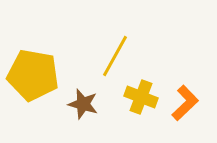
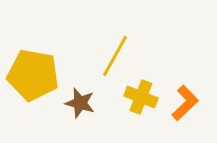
brown star: moved 3 px left, 1 px up
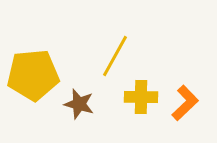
yellow pentagon: rotated 15 degrees counterclockwise
yellow cross: rotated 20 degrees counterclockwise
brown star: moved 1 px left, 1 px down
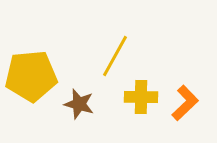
yellow pentagon: moved 2 px left, 1 px down
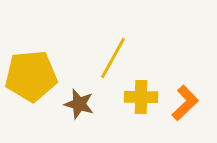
yellow line: moved 2 px left, 2 px down
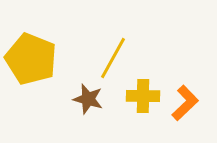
yellow pentagon: moved 17 px up; rotated 27 degrees clockwise
yellow cross: moved 2 px right, 1 px up
brown star: moved 9 px right, 5 px up
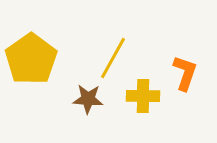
yellow pentagon: rotated 15 degrees clockwise
brown star: rotated 12 degrees counterclockwise
orange L-shape: moved 30 px up; rotated 27 degrees counterclockwise
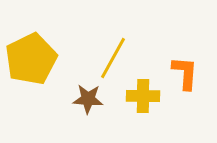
yellow pentagon: rotated 9 degrees clockwise
orange L-shape: rotated 15 degrees counterclockwise
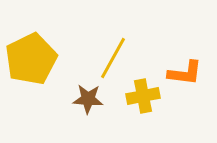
orange L-shape: rotated 93 degrees clockwise
yellow cross: rotated 12 degrees counterclockwise
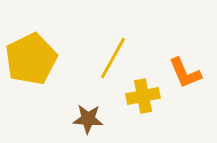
orange L-shape: rotated 60 degrees clockwise
brown star: moved 20 px down
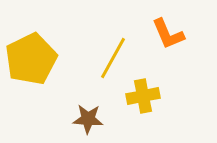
orange L-shape: moved 17 px left, 39 px up
